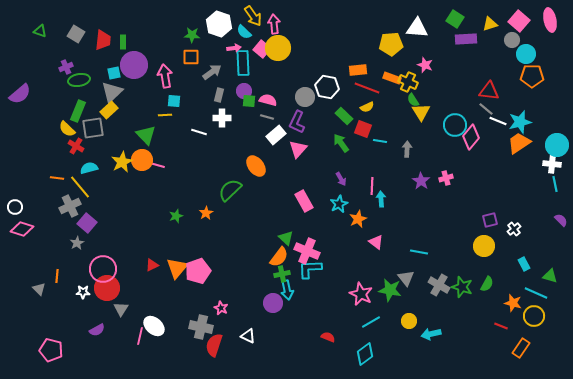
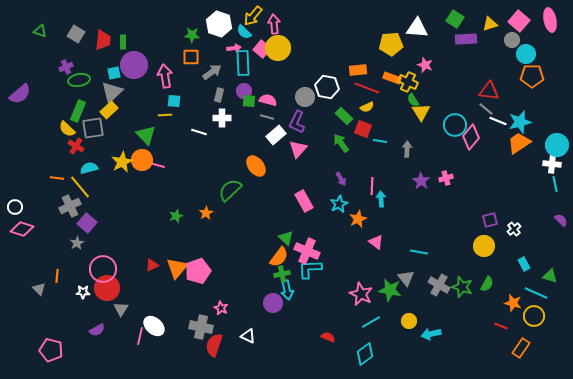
yellow arrow at (253, 16): rotated 75 degrees clockwise
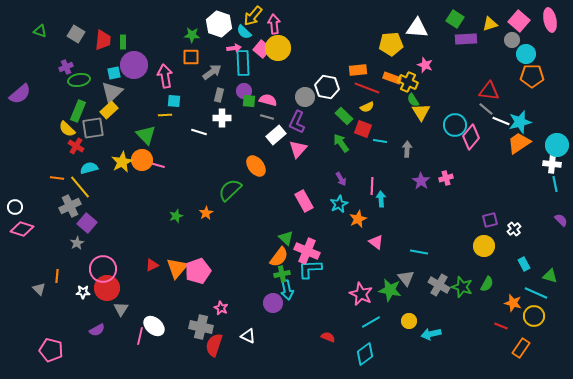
white line at (498, 121): moved 3 px right
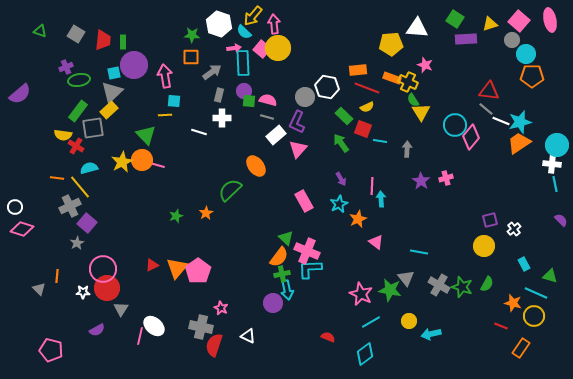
green rectangle at (78, 111): rotated 15 degrees clockwise
yellow semicircle at (67, 129): moved 4 px left, 6 px down; rotated 36 degrees counterclockwise
pink pentagon at (198, 271): rotated 15 degrees counterclockwise
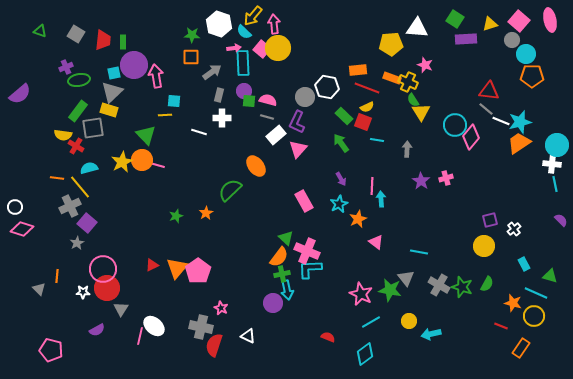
pink arrow at (165, 76): moved 9 px left
yellow rectangle at (109, 110): rotated 60 degrees clockwise
red square at (363, 129): moved 7 px up
cyan line at (380, 141): moved 3 px left, 1 px up
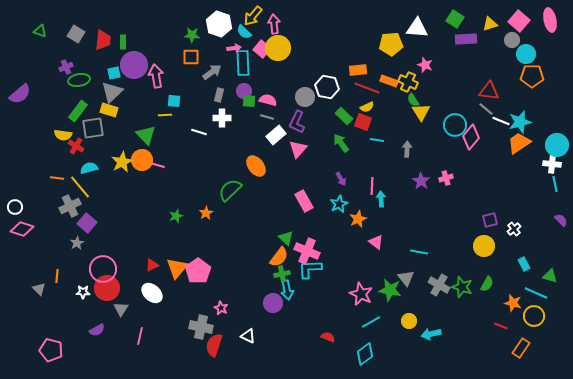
orange rectangle at (392, 78): moved 3 px left, 3 px down
white ellipse at (154, 326): moved 2 px left, 33 px up
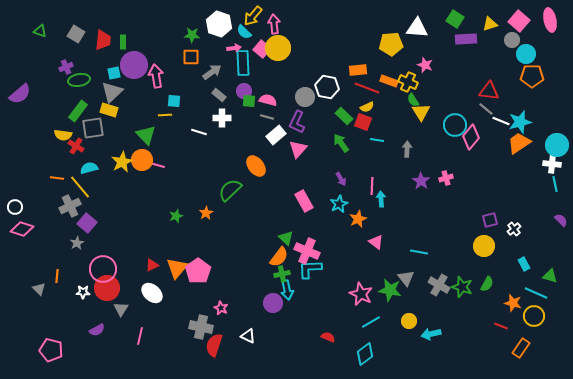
gray rectangle at (219, 95): rotated 64 degrees counterclockwise
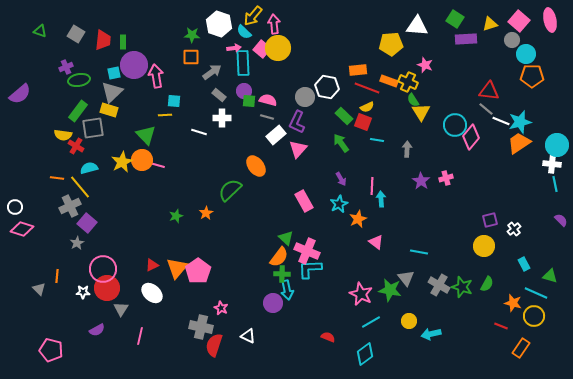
white triangle at (417, 28): moved 2 px up
green cross at (282, 274): rotated 14 degrees clockwise
